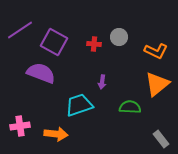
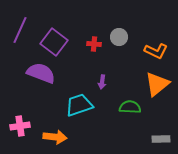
purple line: rotated 32 degrees counterclockwise
purple square: rotated 8 degrees clockwise
orange arrow: moved 1 px left, 3 px down
gray rectangle: rotated 54 degrees counterclockwise
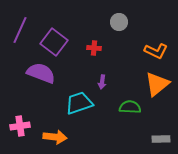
gray circle: moved 15 px up
red cross: moved 4 px down
cyan trapezoid: moved 2 px up
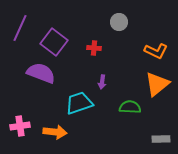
purple line: moved 2 px up
orange arrow: moved 5 px up
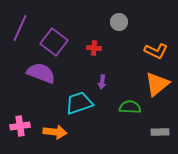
gray rectangle: moved 1 px left, 7 px up
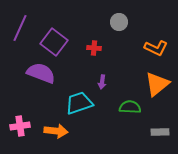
orange L-shape: moved 3 px up
orange arrow: moved 1 px right, 1 px up
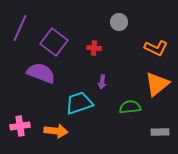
green semicircle: rotated 10 degrees counterclockwise
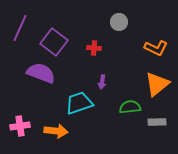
gray rectangle: moved 3 px left, 10 px up
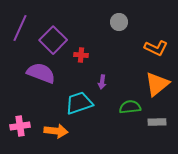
purple square: moved 1 px left, 2 px up; rotated 8 degrees clockwise
red cross: moved 13 px left, 7 px down
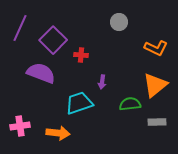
orange triangle: moved 2 px left, 1 px down
green semicircle: moved 3 px up
orange arrow: moved 2 px right, 2 px down
